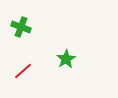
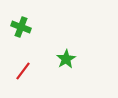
red line: rotated 12 degrees counterclockwise
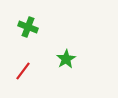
green cross: moved 7 px right
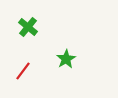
green cross: rotated 18 degrees clockwise
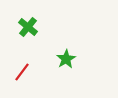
red line: moved 1 px left, 1 px down
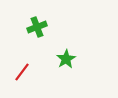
green cross: moved 9 px right; rotated 30 degrees clockwise
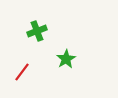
green cross: moved 4 px down
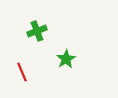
red line: rotated 60 degrees counterclockwise
